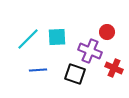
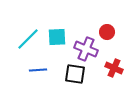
purple cross: moved 4 px left, 2 px up
black square: rotated 10 degrees counterclockwise
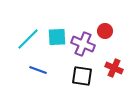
red circle: moved 2 px left, 1 px up
purple cross: moved 3 px left, 5 px up
blue line: rotated 24 degrees clockwise
black square: moved 7 px right, 2 px down
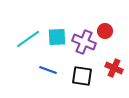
cyan line: rotated 10 degrees clockwise
purple cross: moved 1 px right, 2 px up
blue line: moved 10 px right
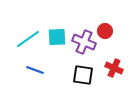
blue line: moved 13 px left
black square: moved 1 px right, 1 px up
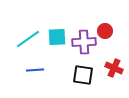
purple cross: rotated 25 degrees counterclockwise
blue line: rotated 24 degrees counterclockwise
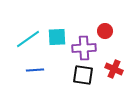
purple cross: moved 6 px down
red cross: moved 1 px down
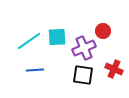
red circle: moved 2 px left
cyan line: moved 1 px right, 2 px down
purple cross: rotated 20 degrees counterclockwise
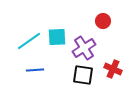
red circle: moved 10 px up
purple cross: rotated 10 degrees counterclockwise
red cross: moved 1 px left
